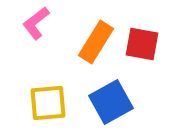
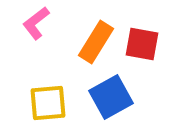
blue square: moved 5 px up
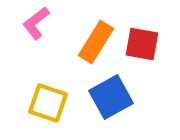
yellow square: rotated 24 degrees clockwise
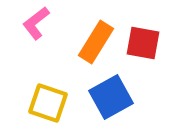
red square: moved 1 px right, 1 px up
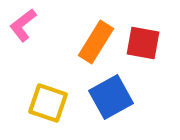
pink L-shape: moved 13 px left, 2 px down
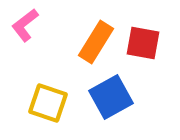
pink L-shape: moved 2 px right
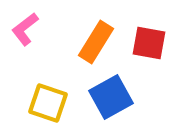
pink L-shape: moved 4 px down
red square: moved 6 px right
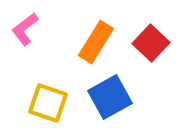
red square: moved 2 px right; rotated 33 degrees clockwise
blue square: moved 1 px left
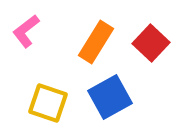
pink L-shape: moved 1 px right, 2 px down
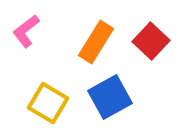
red square: moved 2 px up
yellow square: rotated 12 degrees clockwise
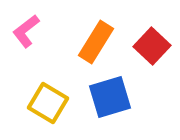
red square: moved 1 px right, 5 px down
blue square: rotated 12 degrees clockwise
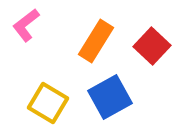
pink L-shape: moved 6 px up
orange rectangle: moved 1 px up
blue square: rotated 12 degrees counterclockwise
